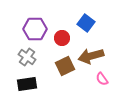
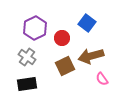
blue square: moved 1 px right
purple hexagon: moved 1 px up; rotated 25 degrees counterclockwise
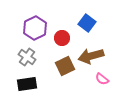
pink semicircle: rotated 16 degrees counterclockwise
